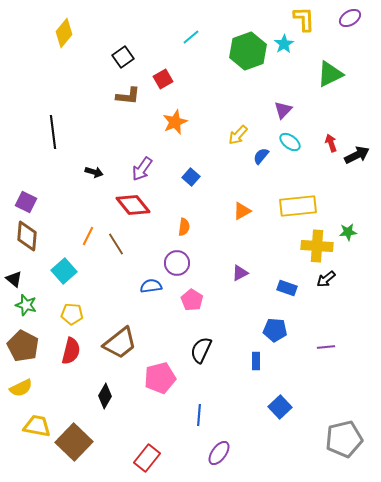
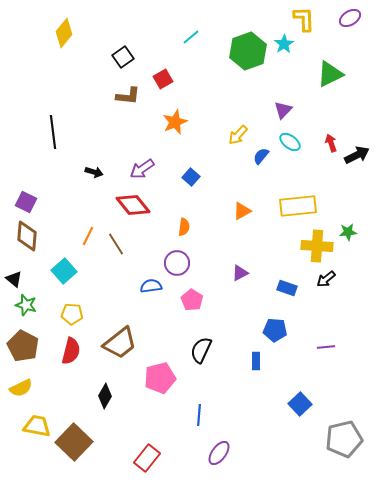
purple arrow at (142, 169): rotated 20 degrees clockwise
blue square at (280, 407): moved 20 px right, 3 px up
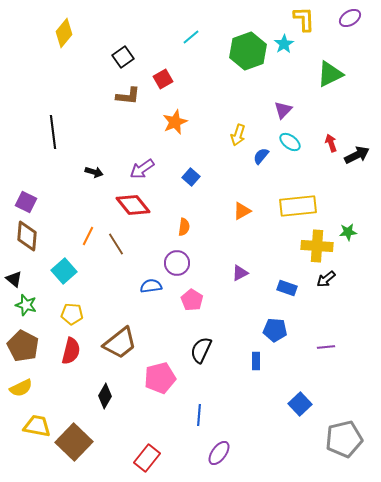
yellow arrow at (238, 135): rotated 25 degrees counterclockwise
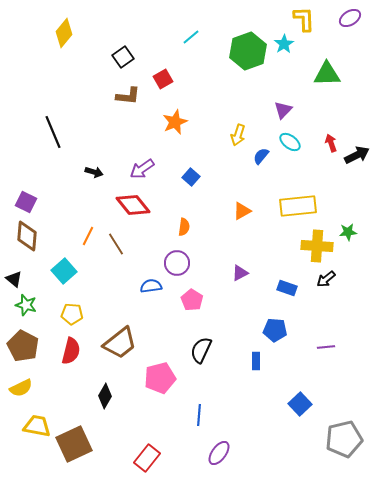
green triangle at (330, 74): moved 3 px left; rotated 24 degrees clockwise
black line at (53, 132): rotated 16 degrees counterclockwise
brown square at (74, 442): moved 2 px down; rotated 21 degrees clockwise
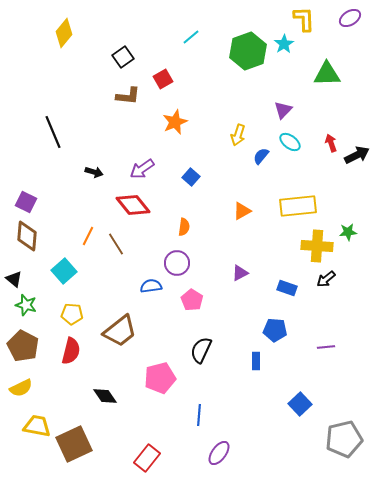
brown trapezoid at (120, 343): moved 12 px up
black diamond at (105, 396): rotated 65 degrees counterclockwise
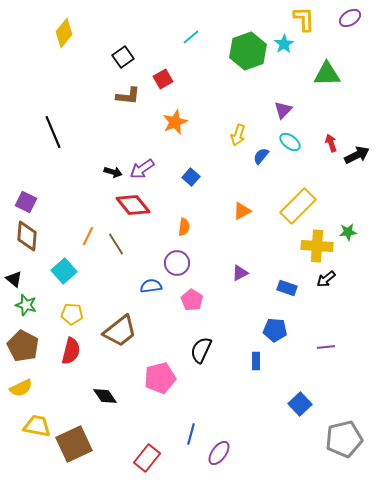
black arrow at (94, 172): moved 19 px right
yellow rectangle at (298, 206): rotated 39 degrees counterclockwise
blue line at (199, 415): moved 8 px left, 19 px down; rotated 10 degrees clockwise
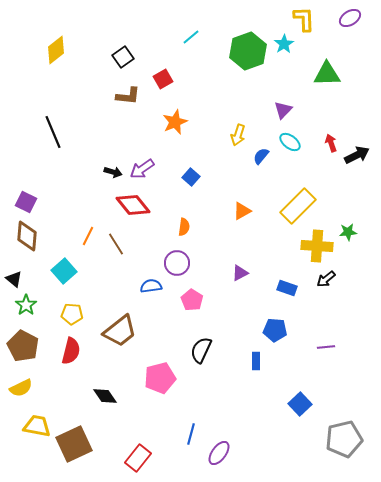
yellow diamond at (64, 33): moved 8 px left, 17 px down; rotated 12 degrees clockwise
green star at (26, 305): rotated 20 degrees clockwise
red rectangle at (147, 458): moved 9 px left
